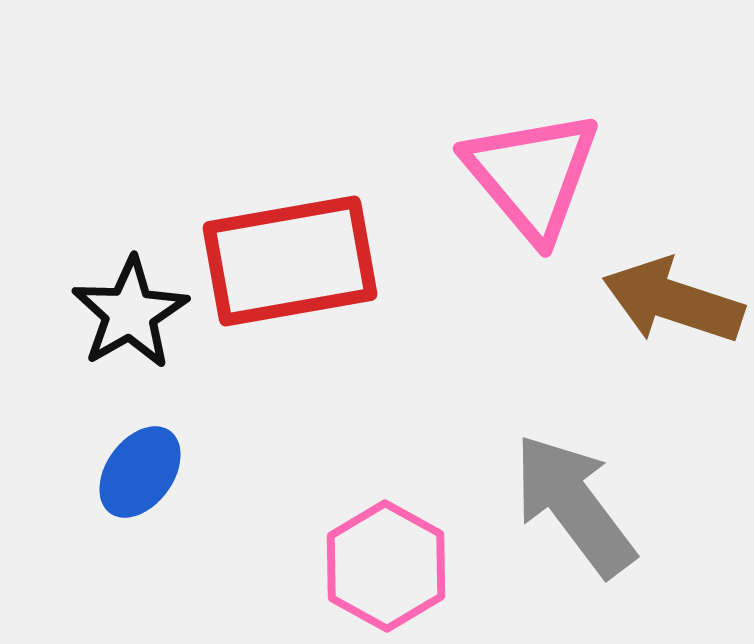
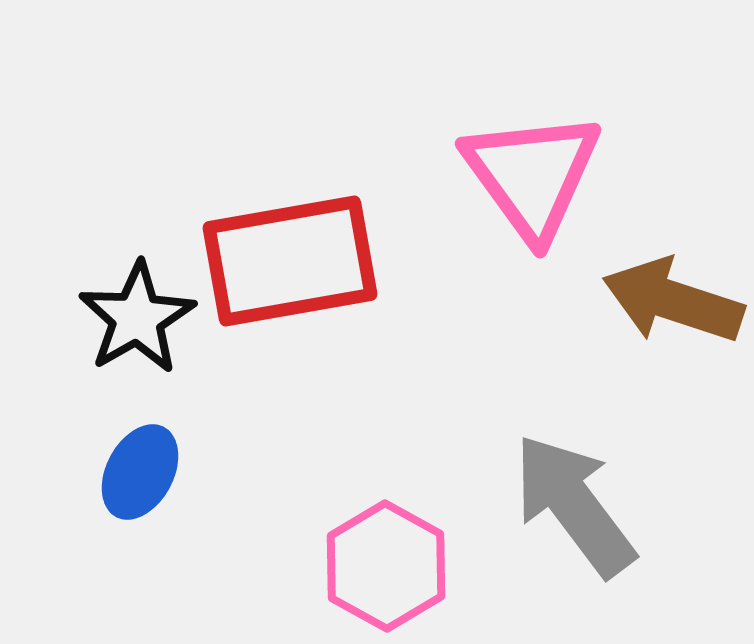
pink triangle: rotated 4 degrees clockwise
black star: moved 7 px right, 5 px down
blue ellipse: rotated 8 degrees counterclockwise
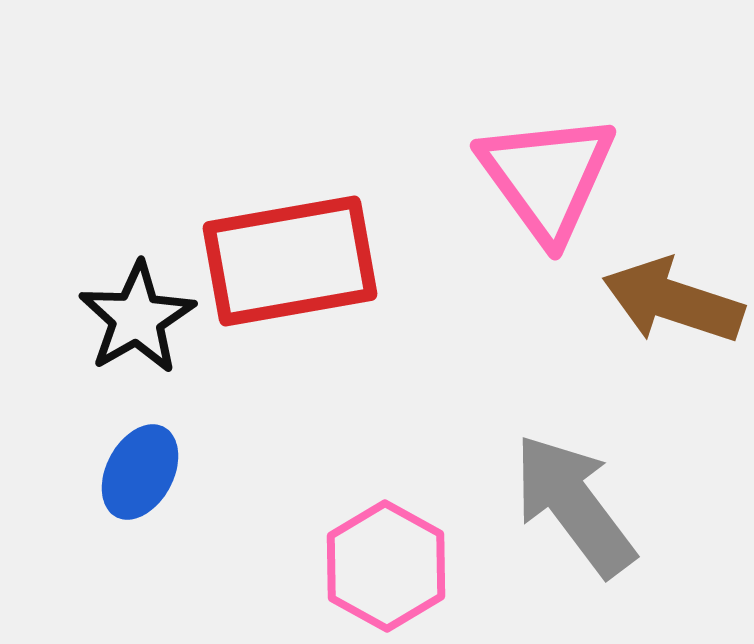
pink triangle: moved 15 px right, 2 px down
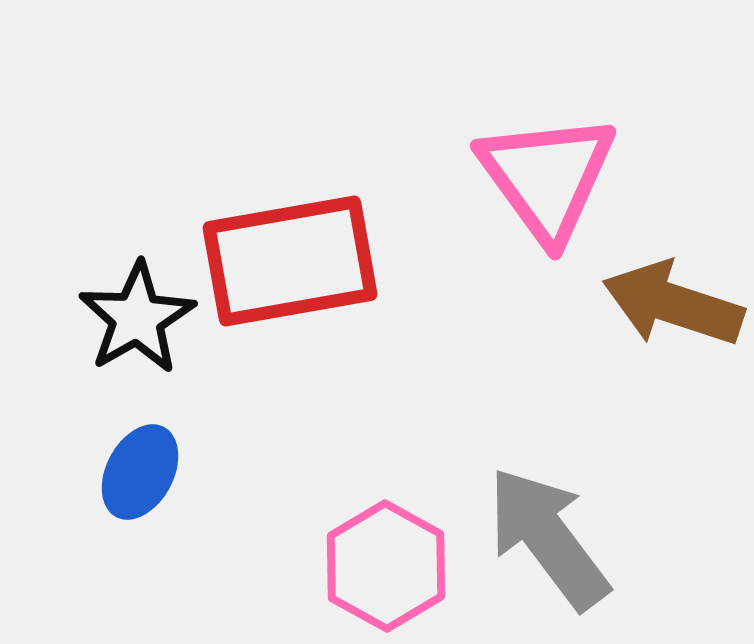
brown arrow: moved 3 px down
gray arrow: moved 26 px left, 33 px down
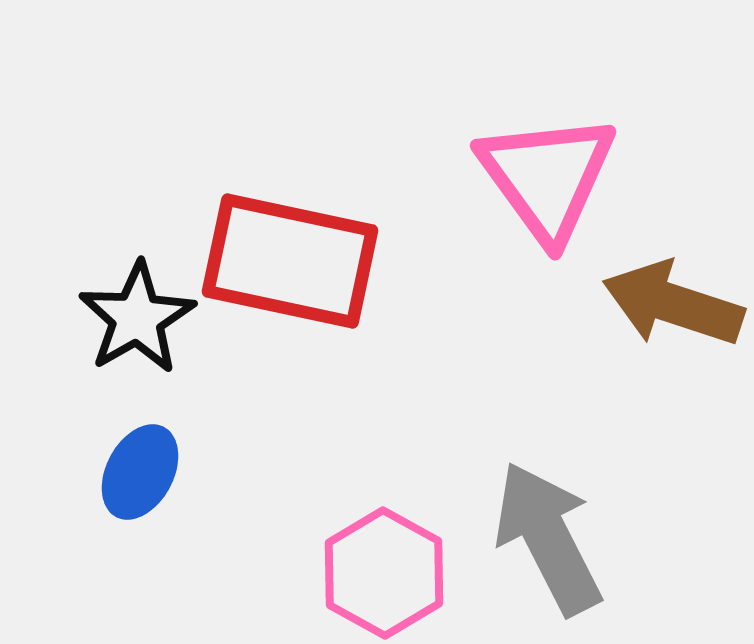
red rectangle: rotated 22 degrees clockwise
gray arrow: rotated 10 degrees clockwise
pink hexagon: moved 2 px left, 7 px down
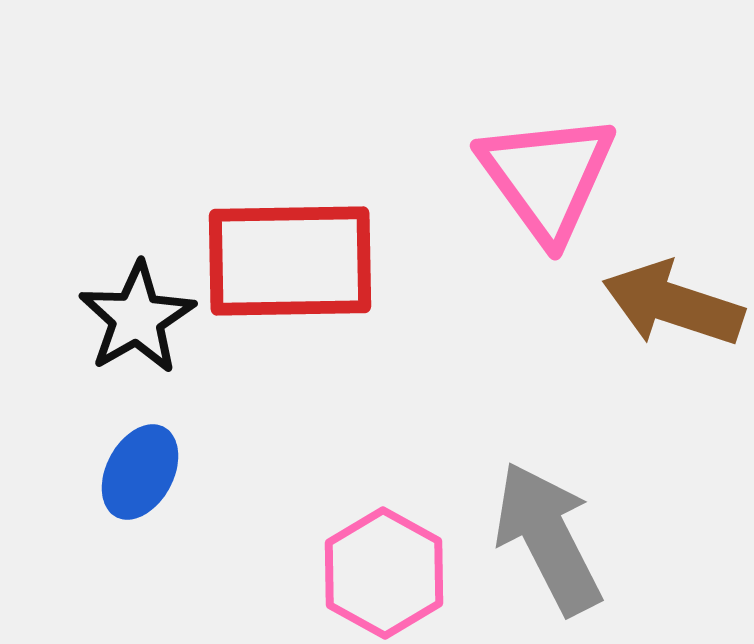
red rectangle: rotated 13 degrees counterclockwise
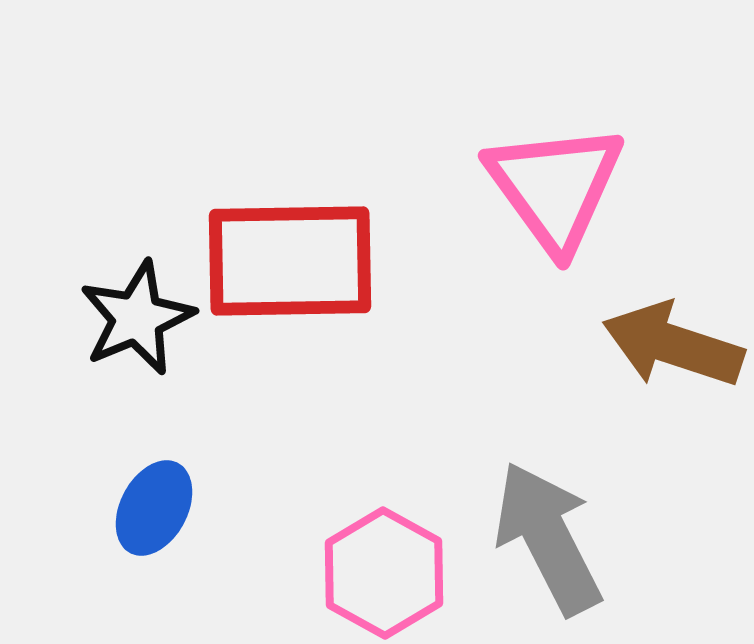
pink triangle: moved 8 px right, 10 px down
brown arrow: moved 41 px down
black star: rotated 7 degrees clockwise
blue ellipse: moved 14 px right, 36 px down
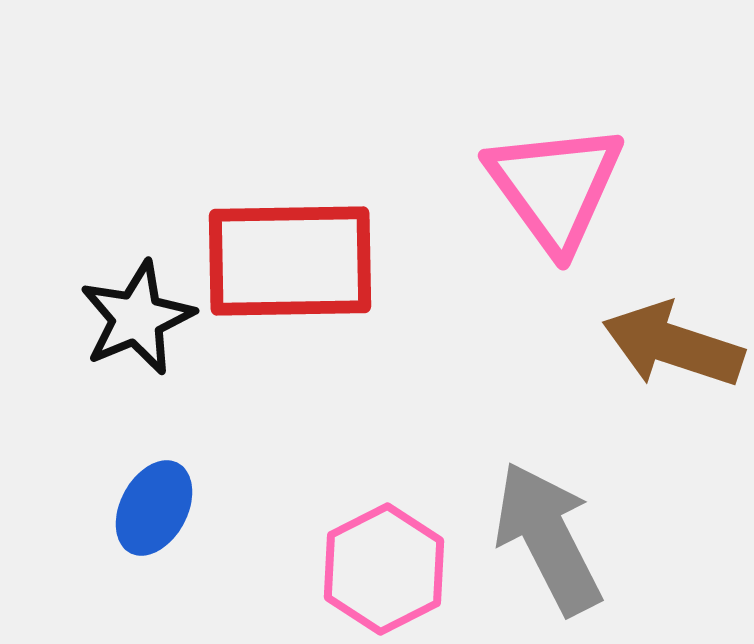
pink hexagon: moved 4 px up; rotated 4 degrees clockwise
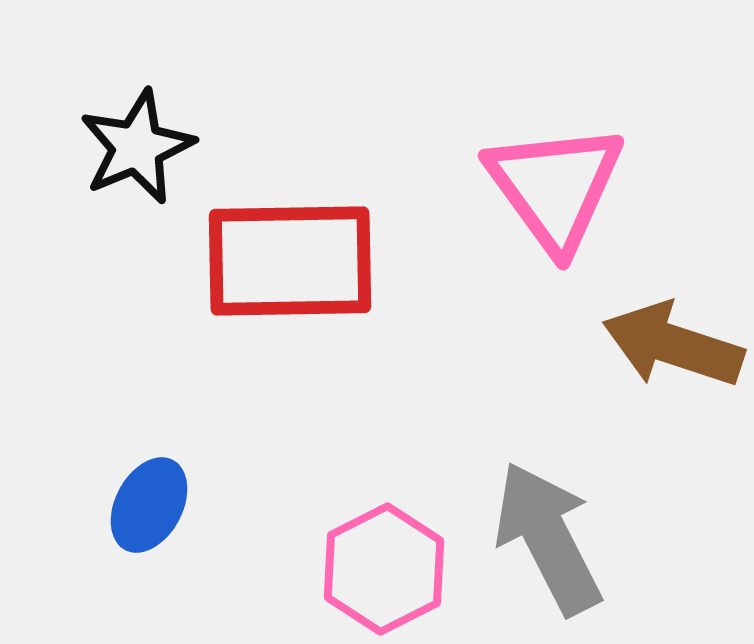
black star: moved 171 px up
blue ellipse: moved 5 px left, 3 px up
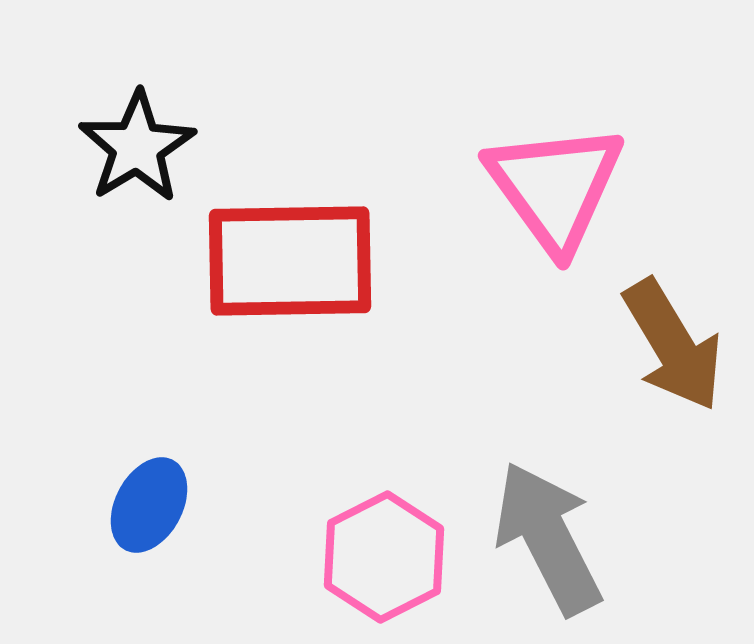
black star: rotated 8 degrees counterclockwise
brown arrow: rotated 139 degrees counterclockwise
pink hexagon: moved 12 px up
